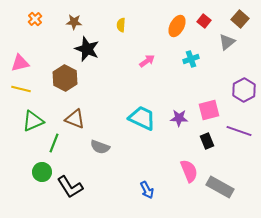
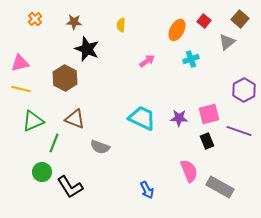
orange ellipse: moved 4 px down
pink square: moved 4 px down
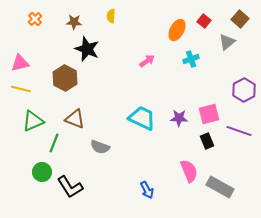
yellow semicircle: moved 10 px left, 9 px up
